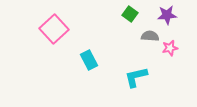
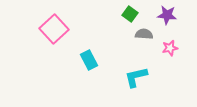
purple star: rotated 12 degrees clockwise
gray semicircle: moved 6 px left, 2 px up
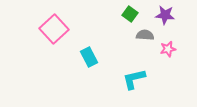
purple star: moved 2 px left
gray semicircle: moved 1 px right, 1 px down
pink star: moved 2 px left, 1 px down
cyan rectangle: moved 3 px up
cyan L-shape: moved 2 px left, 2 px down
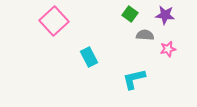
pink square: moved 8 px up
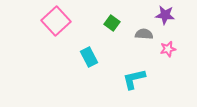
green square: moved 18 px left, 9 px down
pink square: moved 2 px right
gray semicircle: moved 1 px left, 1 px up
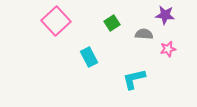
green square: rotated 21 degrees clockwise
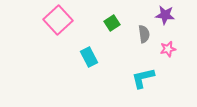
pink square: moved 2 px right, 1 px up
gray semicircle: rotated 78 degrees clockwise
cyan L-shape: moved 9 px right, 1 px up
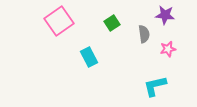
pink square: moved 1 px right, 1 px down; rotated 8 degrees clockwise
cyan L-shape: moved 12 px right, 8 px down
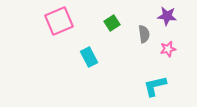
purple star: moved 2 px right, 1 px down
pink square: rotated 12 degrees clockwise
